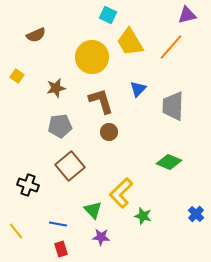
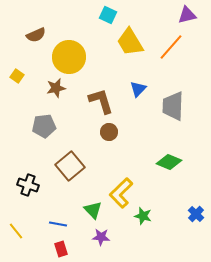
yellow circle: moved 23 px left
gray pentagon: moved 16 px left
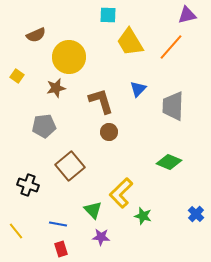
cyan square: rotated 24 degrees counterclockwise
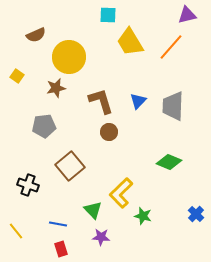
blue triangle: moved 12 px down
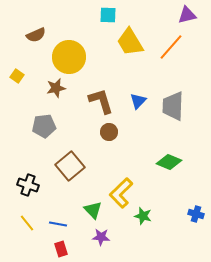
blue cross: rotated 28 degrees counterclockwise
yellow line: moved 11 px right, 8 px up
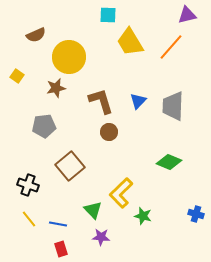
yellow line: moved 2 px right, 4 px up
